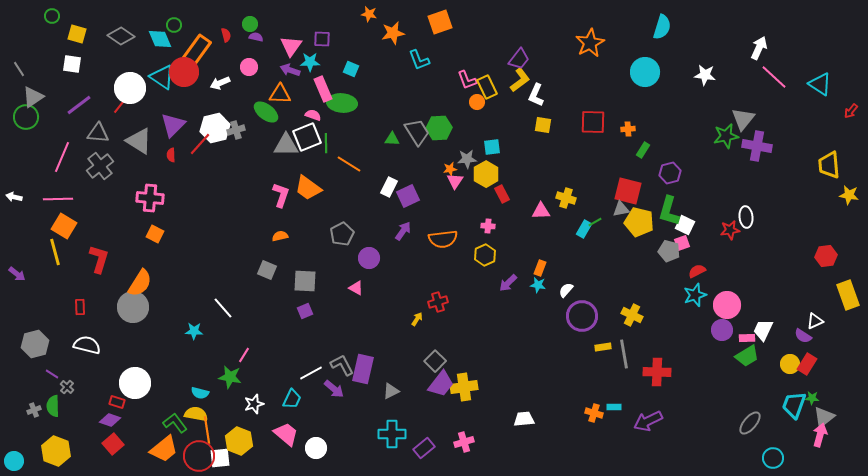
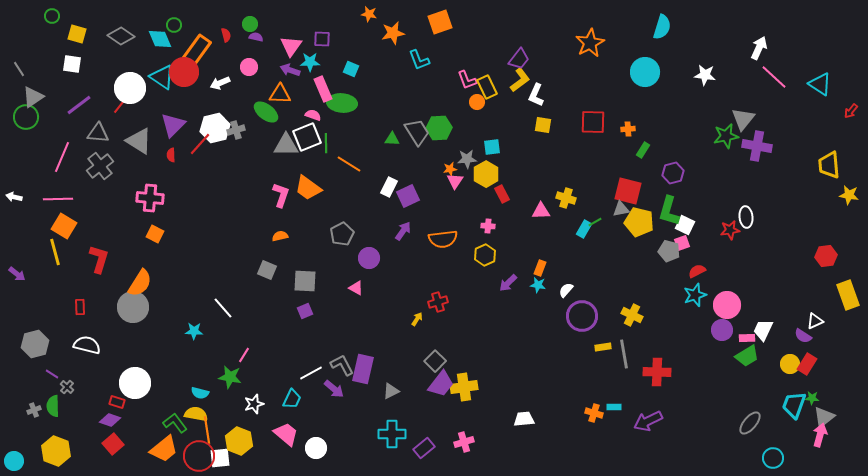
purple hexagon at (670, 173): moved 3 px right
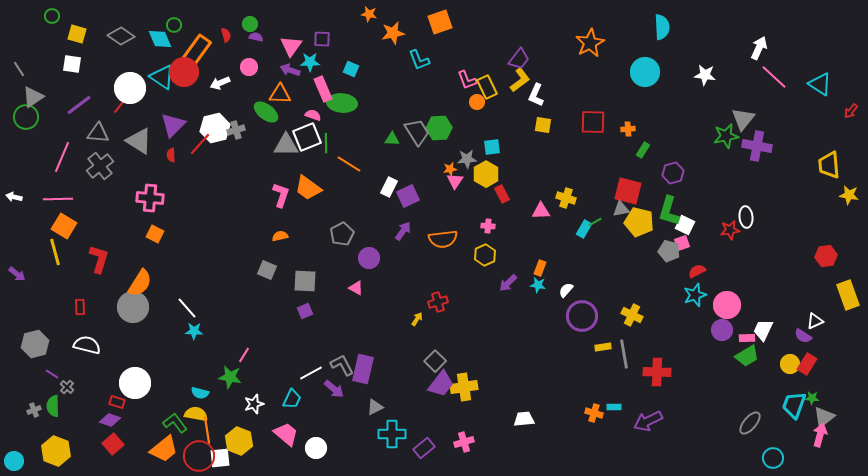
cyan semicircle at (662, 27): rotated 20 degrees counterclockwise
white line at (223, 308): moved 36 px left
gray triangle at (391, 391): moved 16 px left, 16 px down
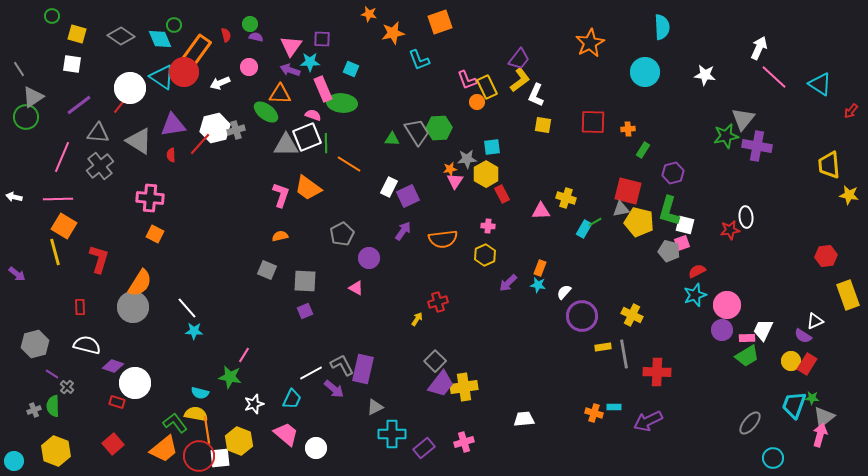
purple triangle at (173, 125): rotated 36 degrees clockwise
white square at (685, 225): rotated 12 degrees counterclockwise
white semicircle at (566, 290): moved 2 px left, 2 px down
yellow circle at (790, 364): moved 1 px right, 3 px up
purple diamond at (110, 420): moved 3 px right, 54 px up
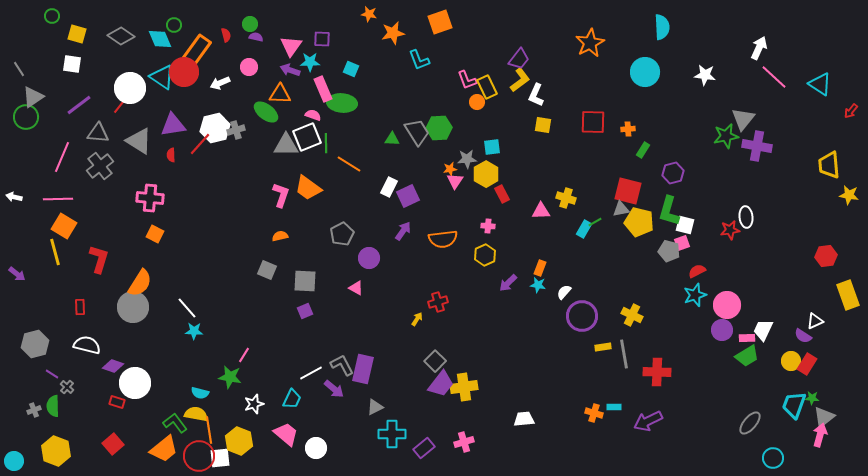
orange line at (207, 430): moved 2 px right
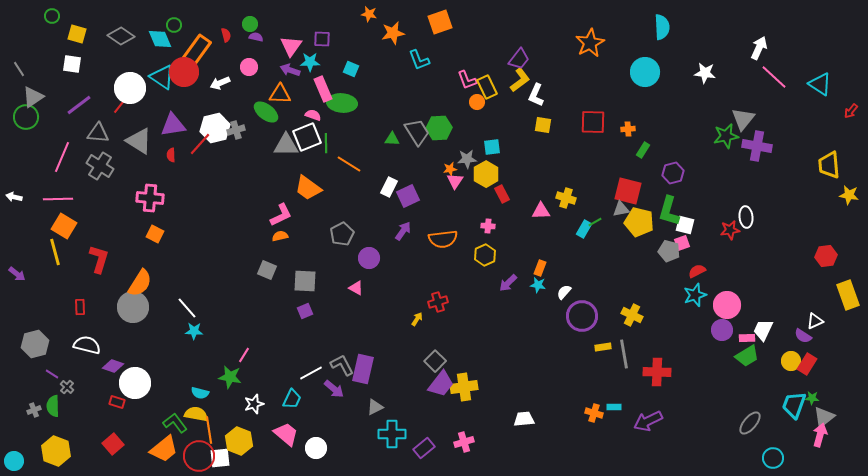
white star at (705, 75): moved 2 px up
gray cross at (100, 166): rotated 20 degrees counterclockwise
pink L-shape at (281, 195): moved 20 px down; rotated 45 degrees clockwise
